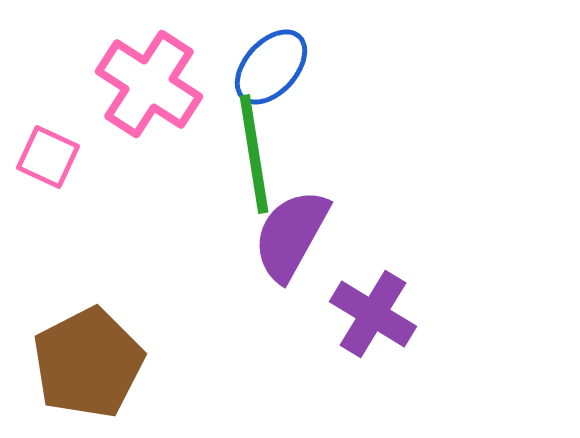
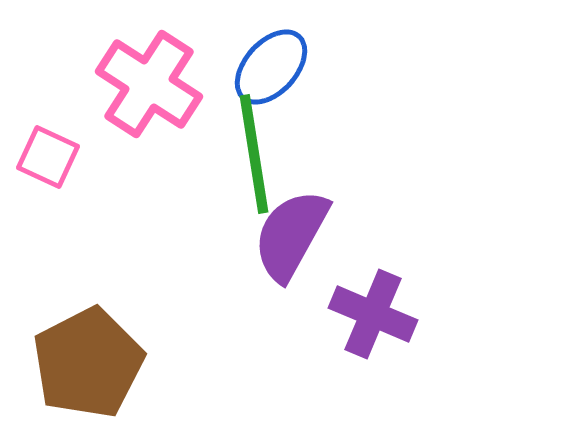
purple cross: rotated 8 degrees counterclockwise
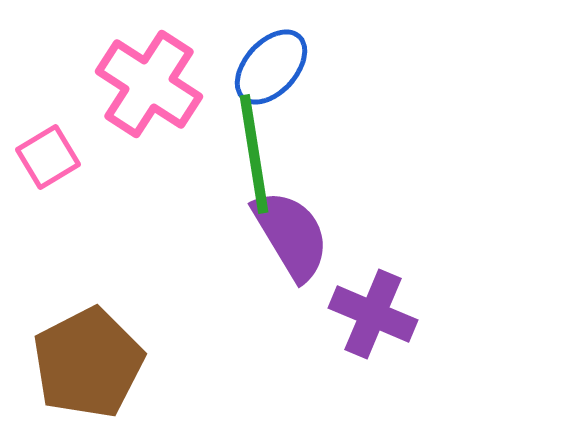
pink square: rotated 34 degrees clockwise
purple semicircle: rotated 120 degrees clockwise
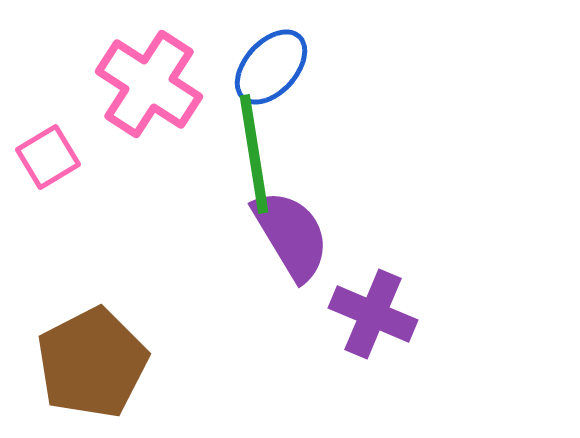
brown pentagon: moved 4 px right
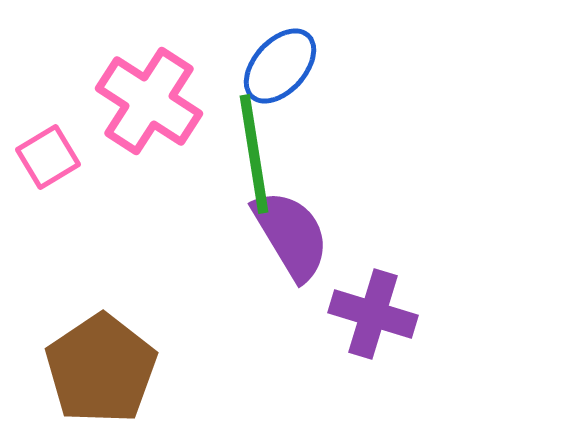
blue ellipse: moved 9 px right, 1 px up
pink cross: moved 17 px down
purple cross: rotated 6 degrees counterclockwise
brown pentagon: moved 9 px right, 6 px down; rotated 7 degrees counterclockwise
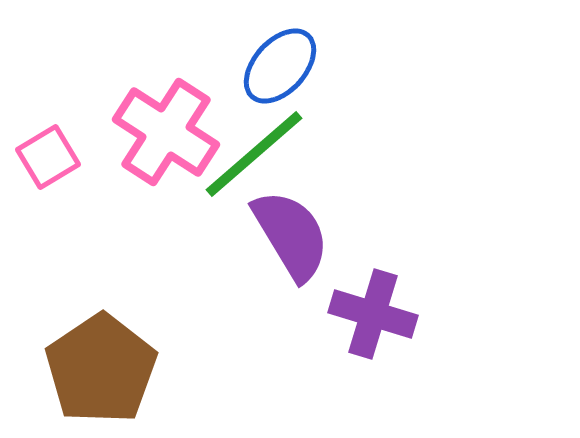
pink cross: moved 17 px right, 31 px down
green line: rotated 58 degrees clockwise
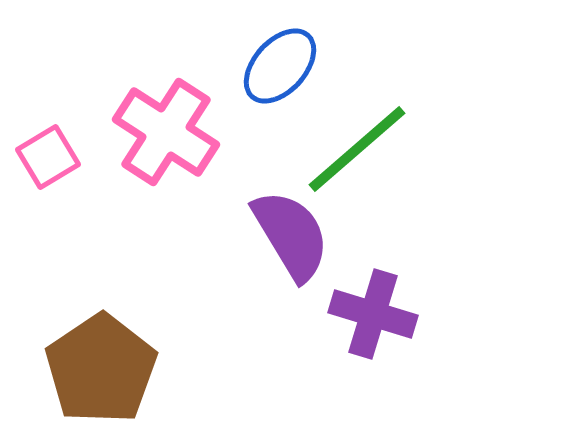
green line: moved 103 px right, 5 px up
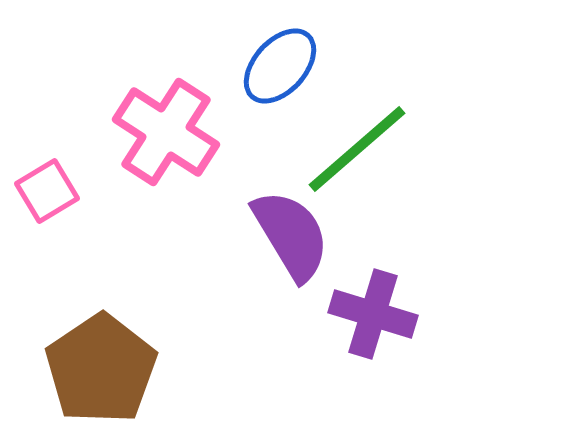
pink square: moved 1 px left, 34 px down
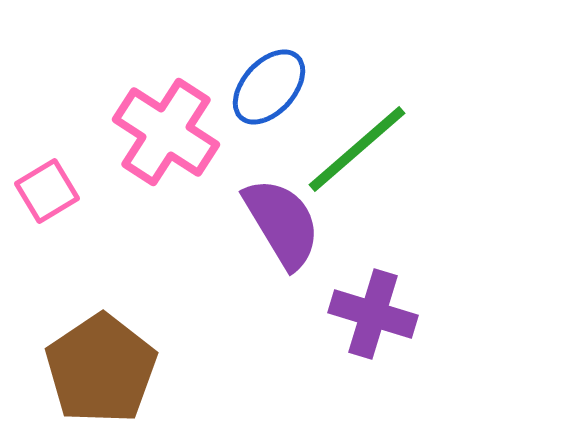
blue ellipse: moved 11 px left, 21 px down
purple semicircle: moved 9 px left, 12 px up
